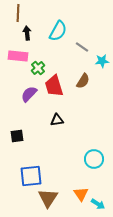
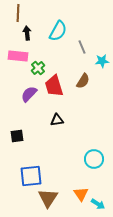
gray line: rotated 32 degrees clockwise
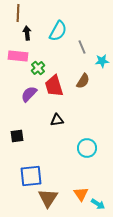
cyan circle: moved 7 px left, 11 px up
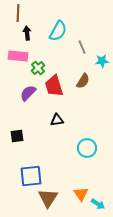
purple semicircle: moved 1 px left, 1 px up
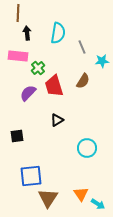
cyan semicircle: moved 2 px down; rotated 20 degrees counterclockwise
black triangle: rotated 24 degrees counterclockwise
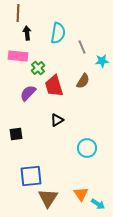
black square: moved 1 px left, 2 px up
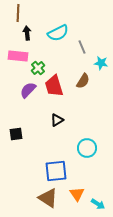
cyan semicircle: rotated 55 degrees clockwise
cyan star: moved 1 px left, 2 px down; rotated 16 degrees clockwise
purple semicircle: moved 3 px up
blue square: moved 25 px right, 5 px up
orange triangle: moved 4 px left
brown triangle: rotated 30 degrees counterclockwise
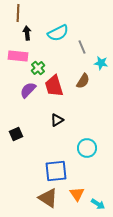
black square: rotated 16 degrees counterclockwise
